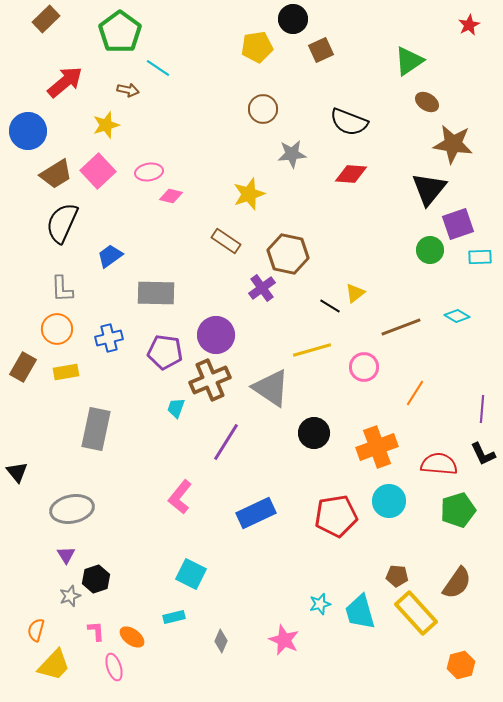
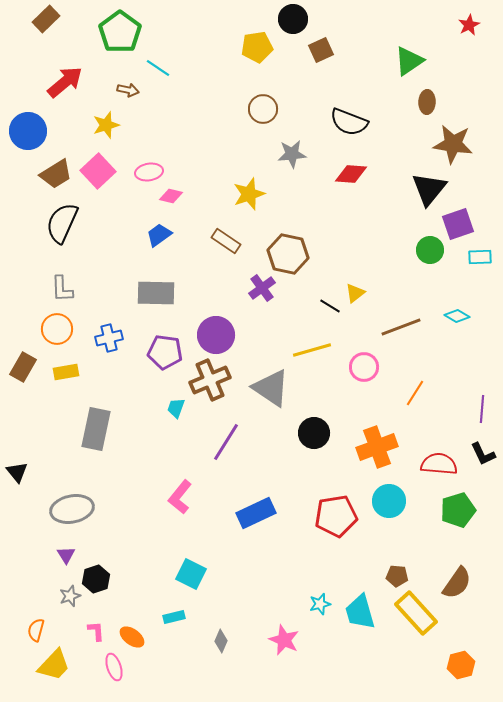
brown ellipse at (427, 102): rotated 60 degrees clockwise
blue trapezoid at (110, 256): moved 49 px right, 21 px up
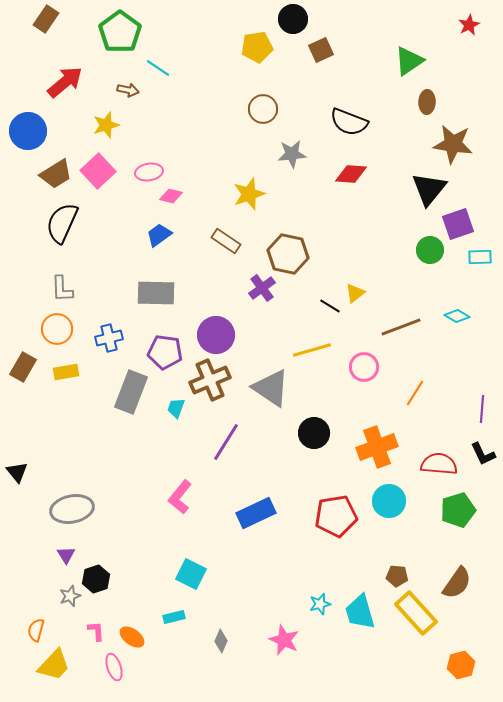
brown rectangle at (46, 19): rotated 12 degrees counterclockwise
gray rectangle at (96, 429): moved 35 px right, 37 px up; rotated 9 degrees clockwise
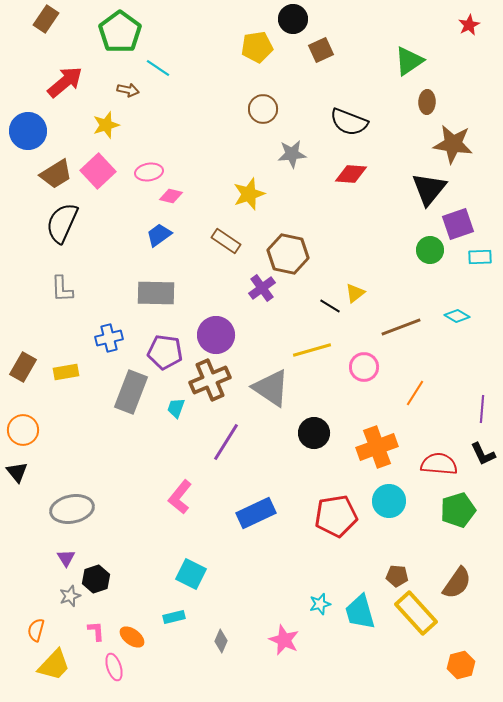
orange circle at (57, 329): moved 34 px left, 101 px down
purple triangle at (66, 555): moved 3 px down
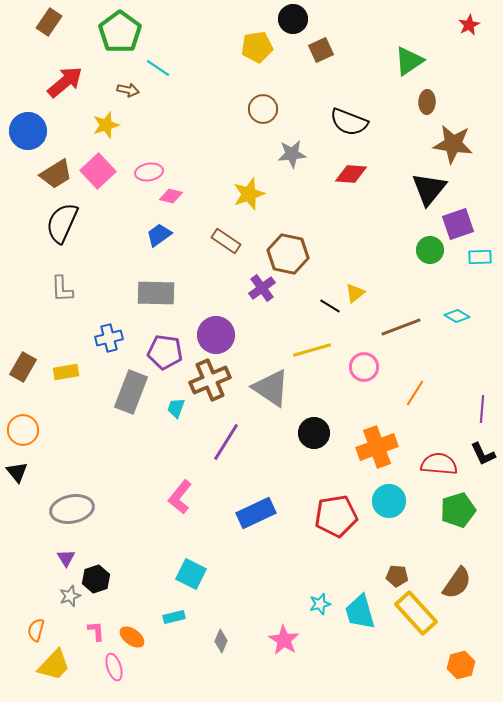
brown rectangle at (46, 19): moved 3 px right, 3 px down
pink star at (284, 640): rotated 8 degrees clockwise
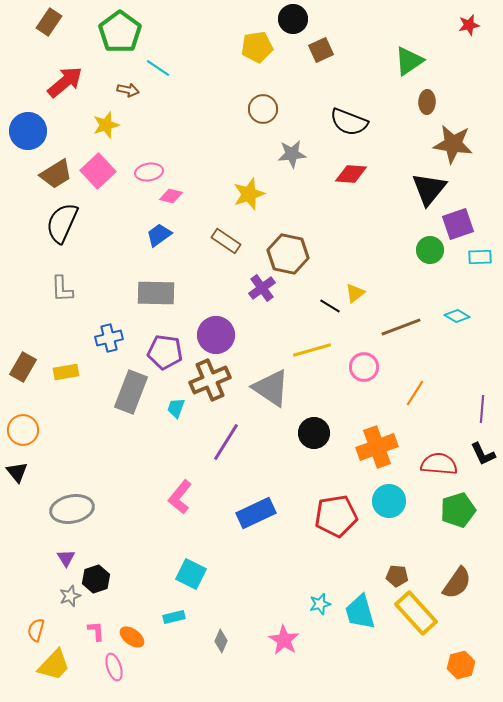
red star at (469, 25): rotated 15 degrees clockwise
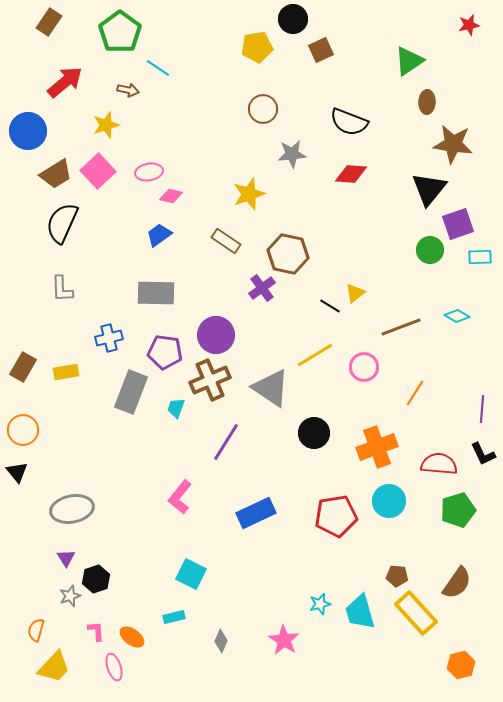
yellow line at (312, 350): moved 3 px right, 5 px down; rotated 15 degrees counterclockwise
yellow trapezoid at (54, 665): moved 2 px down
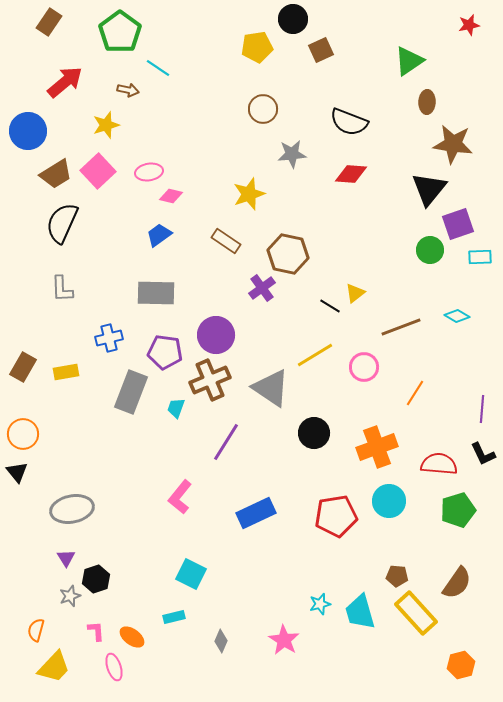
orange circle at (23, 430): moved 4 px down
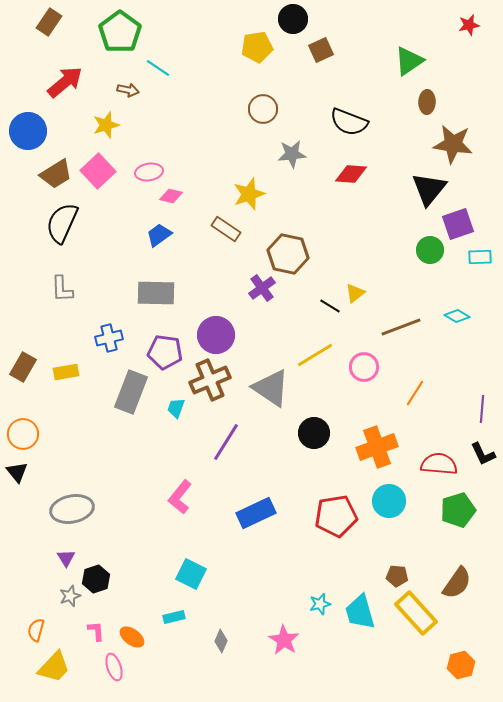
brown rectangle at (226, 241): moved 12 px up
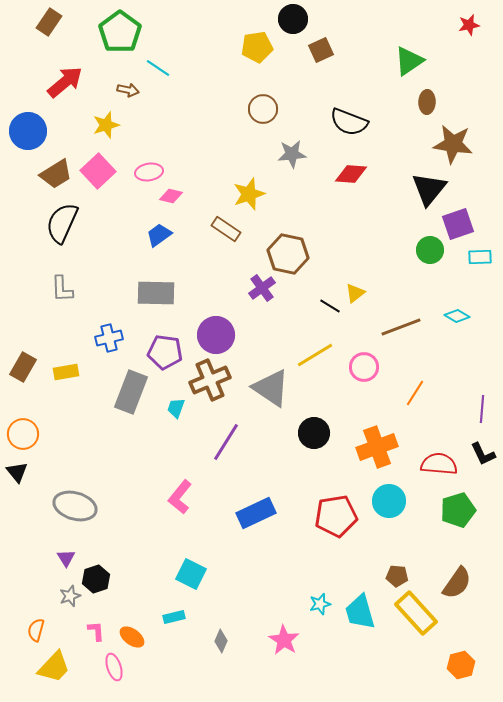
gray ellipse at (72, 509): moved 3 px right, 3 px up; rotated 27 degrees clockwise
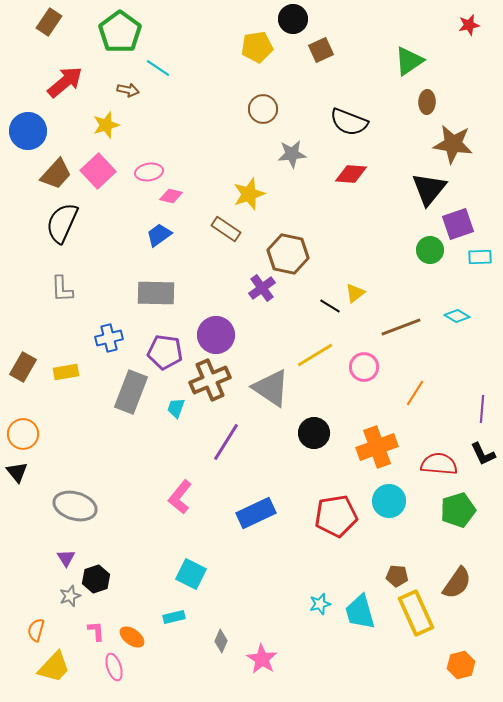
brown trapezoid at (56, 174): rotated 16 degrees counterclockwise
yellow rectangle at (416, 613): rotated 18 degrees clockwise
pink star at (284, 640): moved 22 px left, 19 px down
